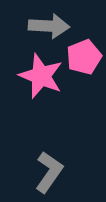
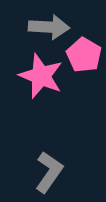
gray arrow: moved 1 px down
pink pentagon: moved 2 px up; rotated 20 degrees counterclockwise
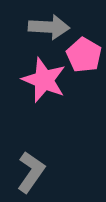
pink star: moved 3 px right, 4 px down
gray L-shape: moved 18 px left
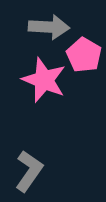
gray L-shape: moved 2 px left, 1 px up
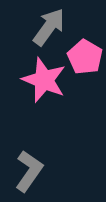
gray arrow: rotated 57 degrees counterclockwise
pink pentagon: moved 1 px right, 2 px down
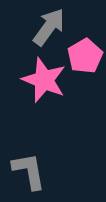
pink pentagon: moved 1 px up; rotated 12 degrees clockwise
gray L-shape: rotated 45 degrees counterclockwise
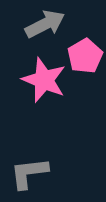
gray arrow: moved 4 px left, 3 px up; rotated 27 degrees clockwise
gray L-shape: moved 2 px down; rotated 87 degrees counterclockwise
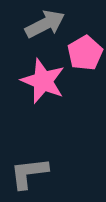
pink pentagon: moved 3 px up
pink star: moved 1 px left, 1 px down
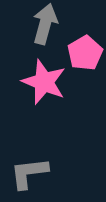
gray arrow: rotated 48 degrees counterclockwise
pink star: moved 1 px right, 1 px down
